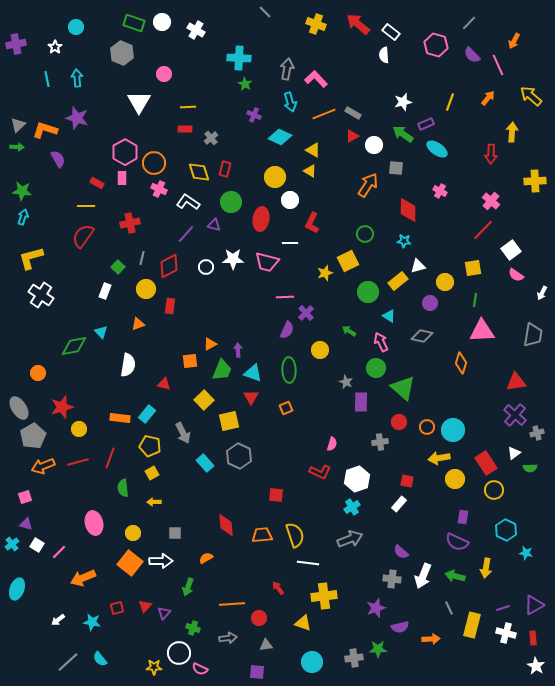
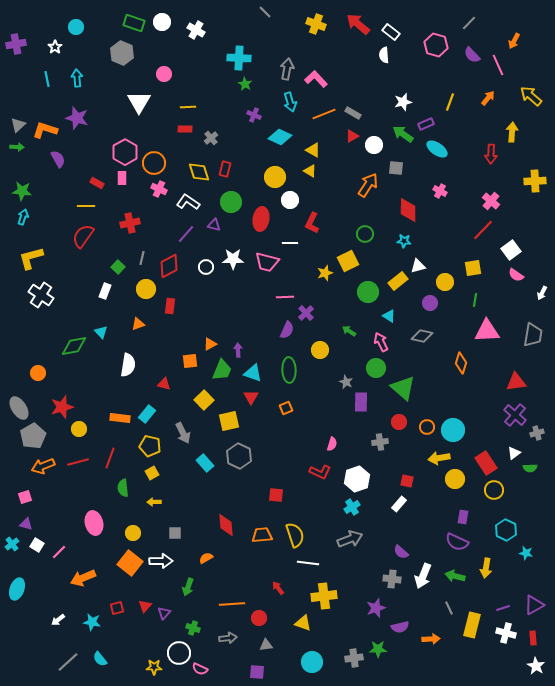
pink triangle at (482, 331): moved 5 px right
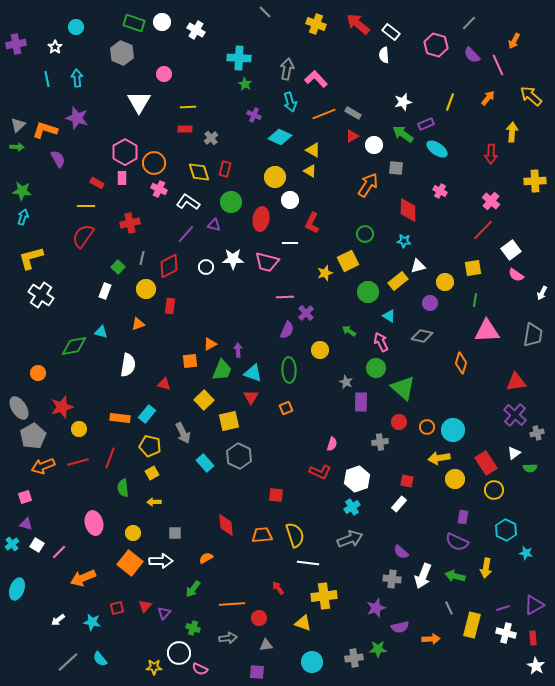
cyan triangle at (101, 332): rotated 32 degrees counterclockwise
green arrow at (188, 587): moved 5 px right, 2 px down; rotated 18 degrees clockwise
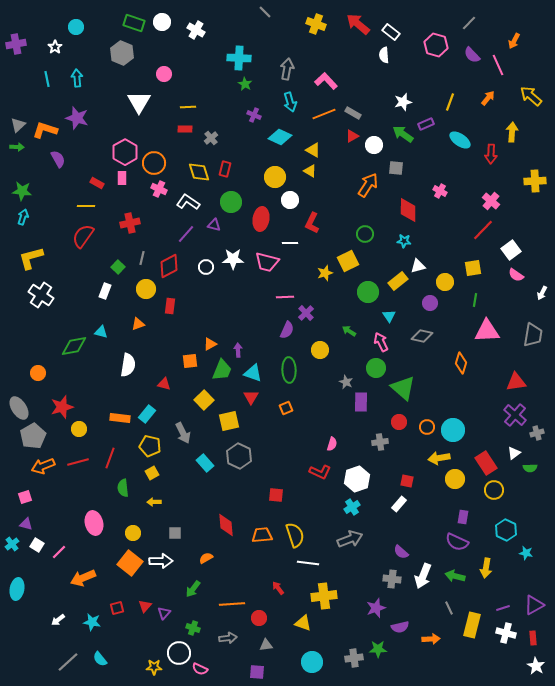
pink L-shape at (316, 79): moved 10 px right, 2 px down
cyan ellipse at (437, 149): moved 23 px right, 9 px up
cyan triangle at (389, 316): rotated 24 degrees clockwise
cyan ellipse at (17, 589): rotated 10 degrees counterclockwise
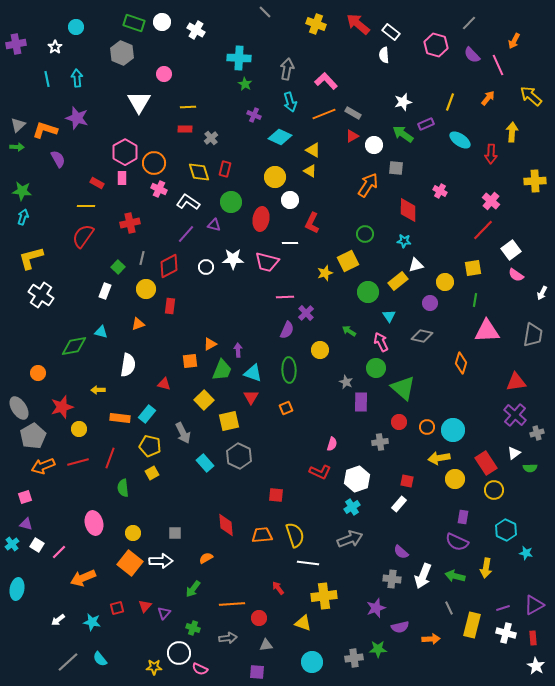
white triangle at (418, 266): moved 2 px left, 1 px up
yellow arrow at (154, 502): moved 56 px left, 112 px up
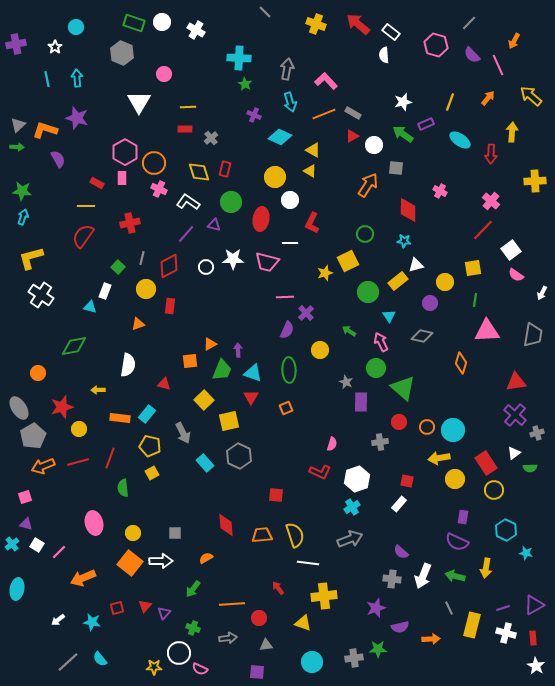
cyan triangle at (101, 332): moved 11 px left, 25 px up
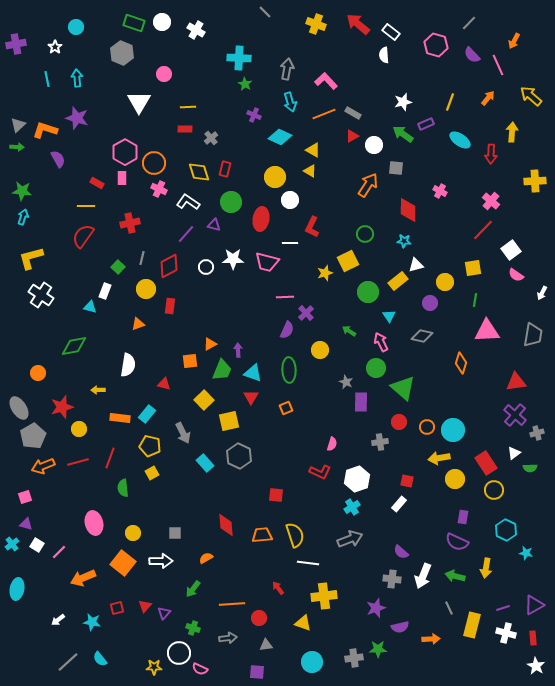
red L-shape at (312, 223): moved 4 px down
orange square at (130, 563): moved 7 px left
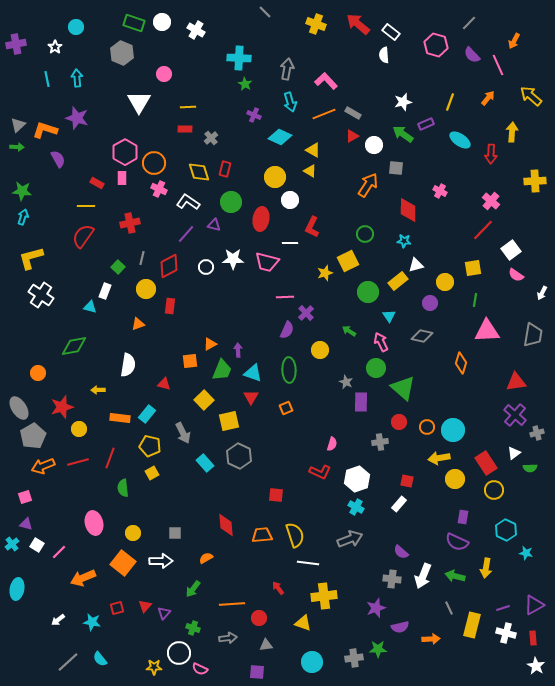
cyan cross at (352, 507): moved 4 px right; rotated 28 degrees counterclockwise
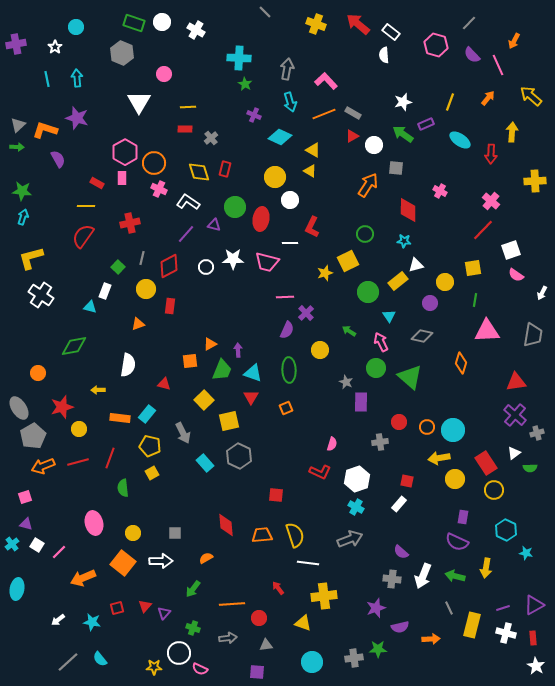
green circle at (231, 202): moved 4 px right, 5 px down
white square at (511, 250): rotated 18 degrees clockwise
green triangle at (403, 388): moved 7 px right, 11 px up
